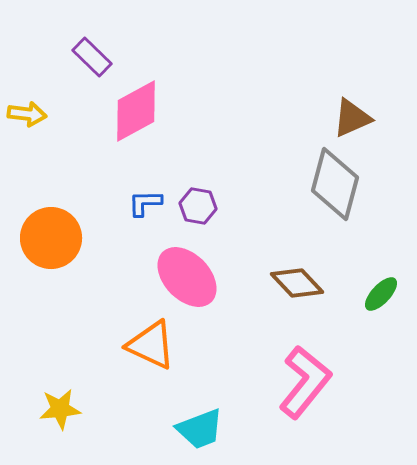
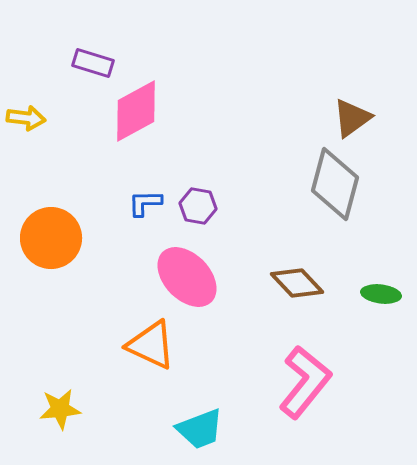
purple rectangle: moved 1 px right, 6 px down; rotated 27 degrees counterclockwise
yellow arrow: moved 1 px left, 4 px down
brown triangle: rotated 12 degrees counterclockwise
green ellipse: rotated 54 degrees clockwise
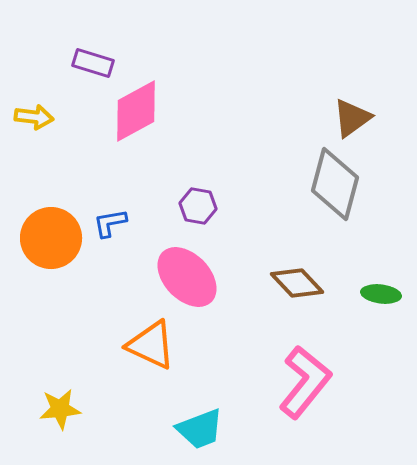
yellow arrow: moved 8 px right, 1 px up
blue L-shape: moved 35 px left, 20 px down; rotated 9 degrees counterclockwise
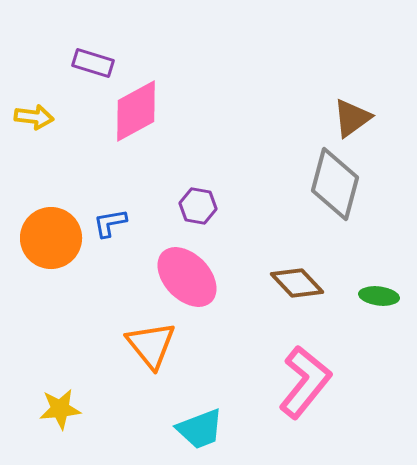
green ellipse: moved 2 px left, 2 px down
orange triangle: rotated 26 degrees clockwise
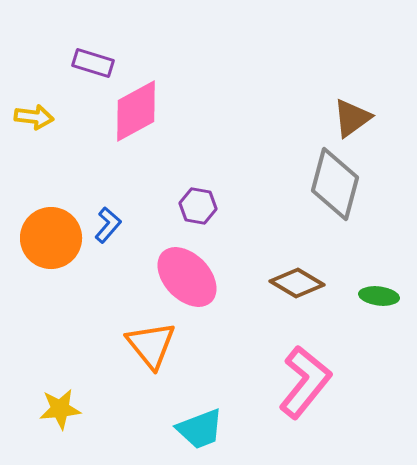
blue L-shape: moved 2 px left, 2 px down; rotated 141 degrees clockwise
brown diamond: rotated 16 degrees counterclockwise
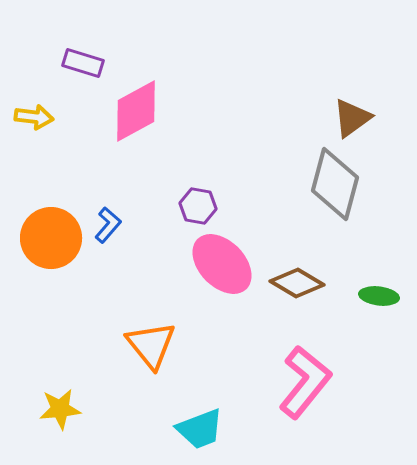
purple rectangle: moved 10 px left
pink ellipse: moved 35 px right, 13 px up
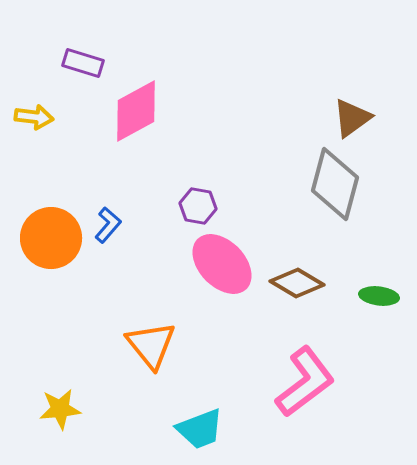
pink L-shape: rotated 14 degrees clockwise
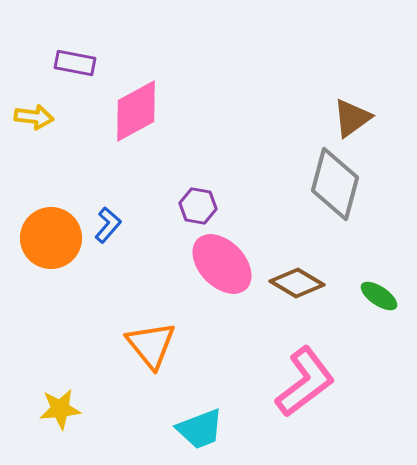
purple rectangle: moved 8 px left; rotated 6 degrees counterclockwise
green ellipse: rotated 27 degrees clockwise
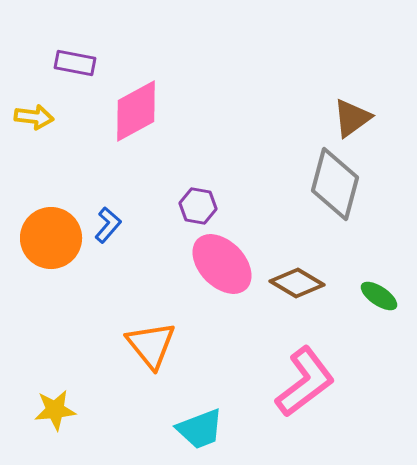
yellow star: moved 5 px left, 1 px down
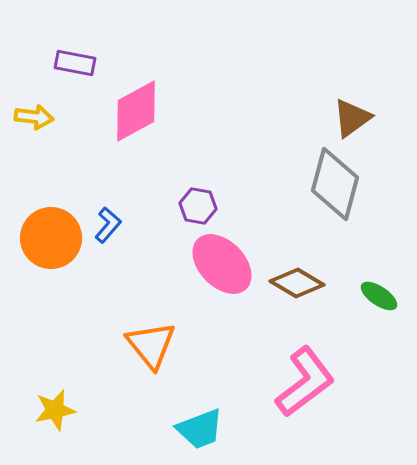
yellow star: rotated 6 degrees counterclockwise
